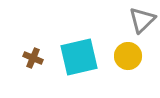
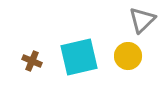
brown cross: moved 1 px left, 3 px down
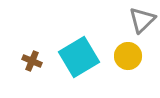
cyan square: rotated 18 degrees counterclockwise
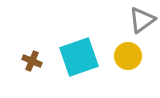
gray triangle: rotated 8 degrees clockwise
cyan square: rotated 12 degrees clockwise
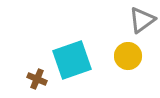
cyan square: moved 7 px left, 3 px down
brown cross: moved 5 px right, 18 px down
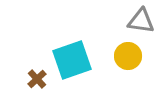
gray triangle: moved 1 px left, 1 px down; rotated 44 degrees clockwise
brown cross: rotated 24 degrees clockwise
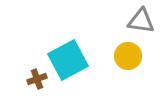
cyan square: moved 4 px left; rotated 9 degrees counterclockwise
brown cross: rotated 24 degrees clockwise
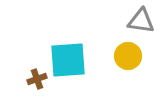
cyan square: rotated 24 degrees clockwise
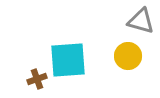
gray triangle: rotated 8 degrees clockwise
